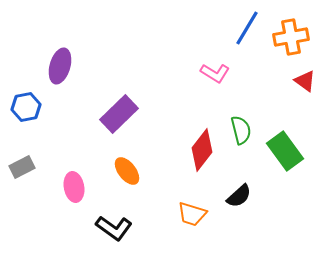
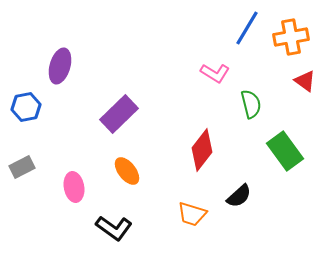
green semicircle: moved 10 px right, 26 px up
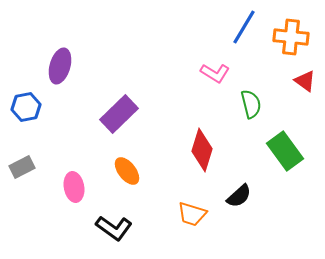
blue line: moved 3 px left, 1 px up
orange cross: rotated 16 degrees clockwise
red diamond: rotated 21 degrees counterclockwise
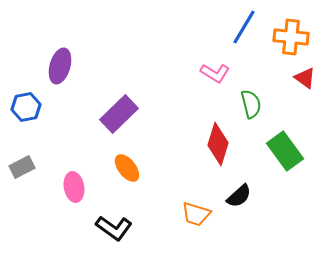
red triangle: moved 3 px up
red diamond: moved 16 px right, 6 px up
orange ellipse: moved 3 px up
orange trapezoid: moved 4 px right
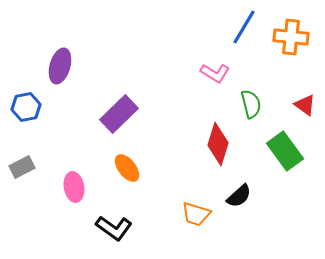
red triangle: moved 27 px down
